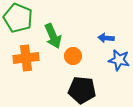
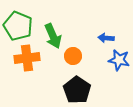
green pentagon: moved 8 px down
orange cross: moved 1 px right
black pentagon: moved 5 px left; rotated 28 degrees clockwise
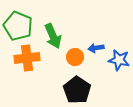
blue arrow: moved 10 px left, 10 px down; rotated 14 degrees counterclockwise
orange circle: moved 2 px right, 1 px down
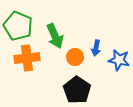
green arrow: moved 2 px right
blue arrow: rotated 70 degrees counterclockwise
